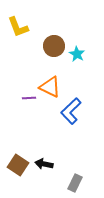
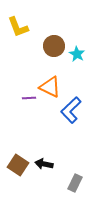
blue L-shape: moved 1 px up
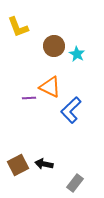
brown square: rotated 30 degrees clockwise
gray rectangle: rotated 12 degrees clockwise
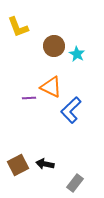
orange triangle: moved 1 px right
black arrow: moved 1 px right
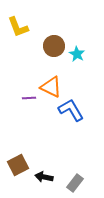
blue L-shape: rotated 104 degrees clockwise
black arrow: moved 1 px left, 13 px down
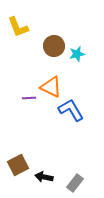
cyan star: rotated 28 degrees clockwise
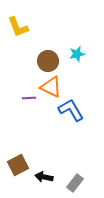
brown circle: moved 6 px left, 15 px down
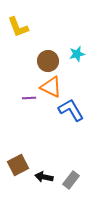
gray rectangle: moved 4 px left, 3 px up
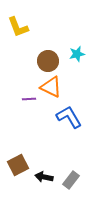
purple line: moved 1 px down
blue L-shape: moved 2 px left, 7 px down
